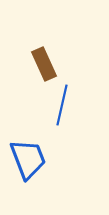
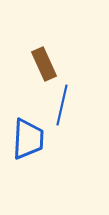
blue trapezoid: moved 20 px up; rotated 24 degrees clockwise
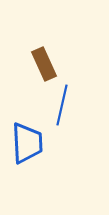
blue trapezoid: moved 1 px left, 4 px down; rotated 6 degrees counterclockwise
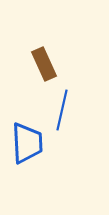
blue line: moved 5 px down
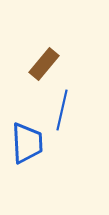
brown rectangle: rotated 64 degrees clockwise
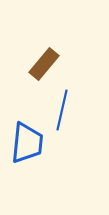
blue trapezoid: rotated 9 degrees clockwise
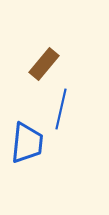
blue line: moved 1 px left, 1 px up
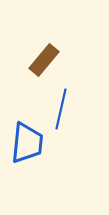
brown rectangle: moved 4 px up
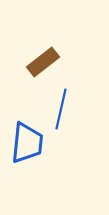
brown rectangle: moved 1 px left, 2 px down; rotated 12 degrees clockwise
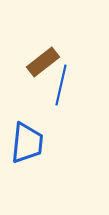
blue line: moved 24 px up
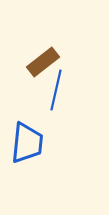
blue line: moved 5 px left, 5 px down
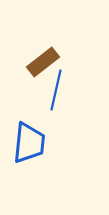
blue trapezoid: moved 2 px right
